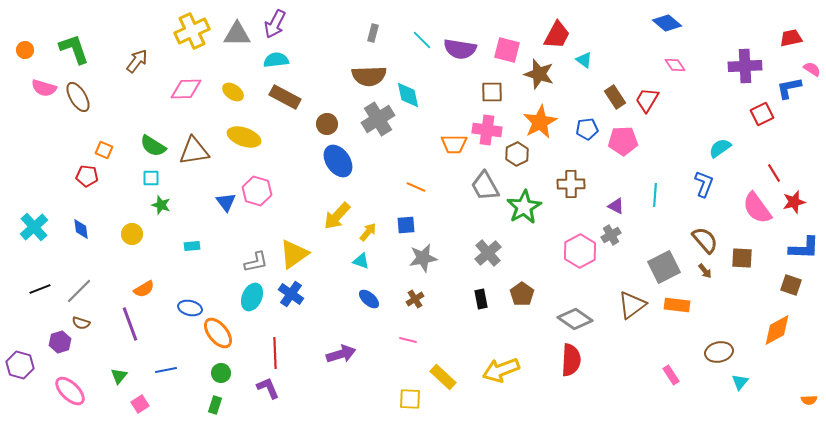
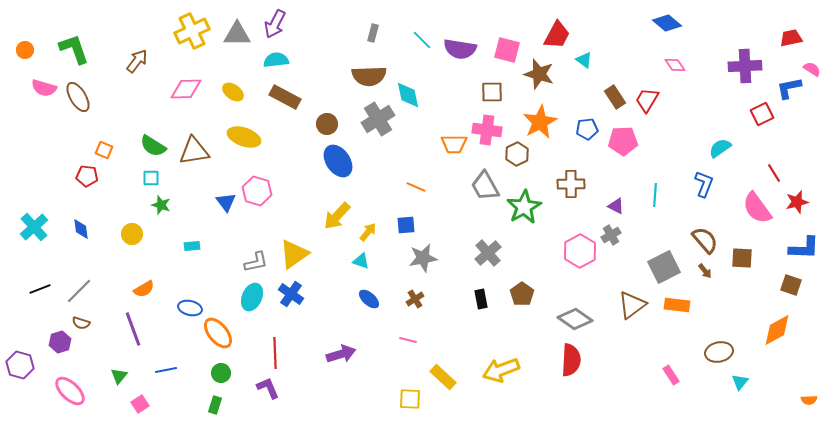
red star at (794, 202): moved 3 px right
purple line at (130, 324): moved 3 px right, 5 px down
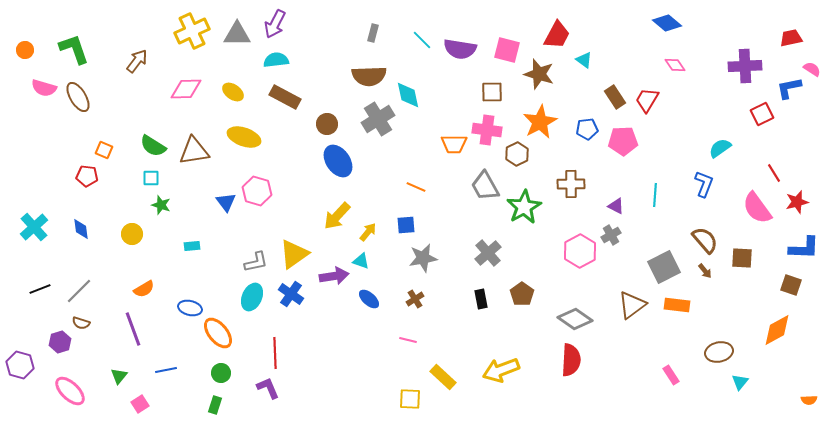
purple arrow at (341, 354): moved 7 px left, 78 px up; rotated 8 degrees clockwise
